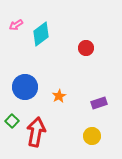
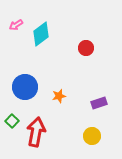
orange star: rotated 16 degrees clockwise
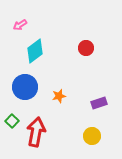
pink arrow: moved 4 px right
cyan diamond: moved 6 px left, 17 px down
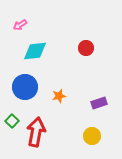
cyan diamond: rotated 30 degrees clockwise
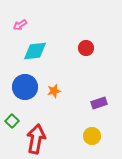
orange star: moved 5 px left, 5 px up
red arrow: moved 7 px down
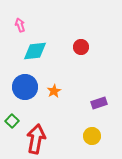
pink arrow: rotated 104 degrees clockwise
red circle: moved 5 px left, 1 px up
orange star: rotated 16 degrees counterclockwise
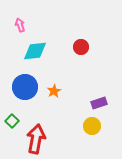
yellow circle: moved 10 px up
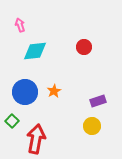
red circle: moved 3 px right
blue circle: moved 5 px down
purple rectangle: moved 1 px left, 2 px up
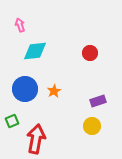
red circle: moved 6 px right, 6 px down
blue circle: moved 3 px up
green square: rotated 24 degrees clockwise
